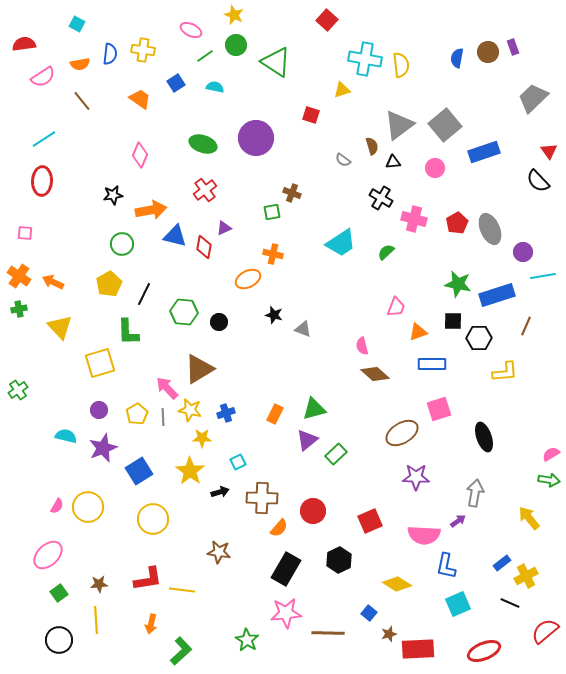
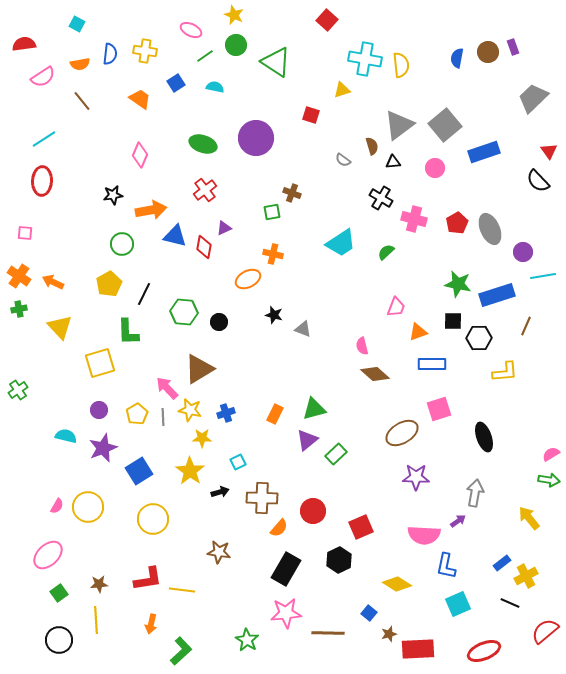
yellow cross at (143, 50): moved 2 px right, 1 px down
red square at (370, 521): moved 9 px left, 6 px down
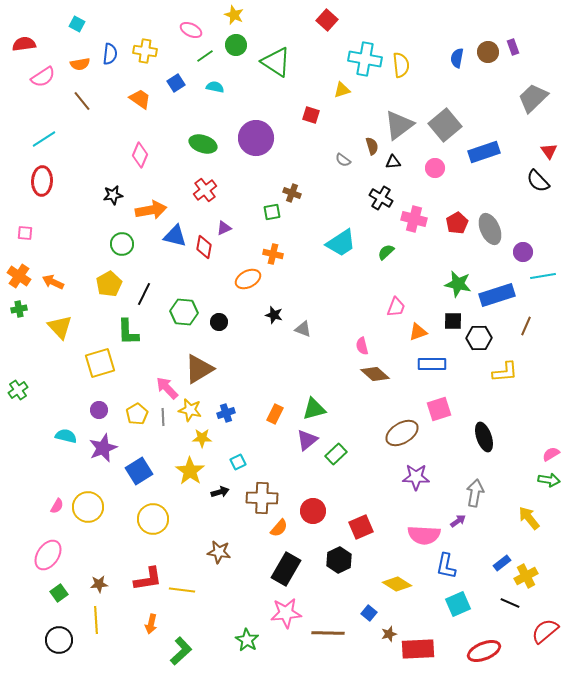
pink ellipse at (48, 555): rotated 12 degrees counterclockwise
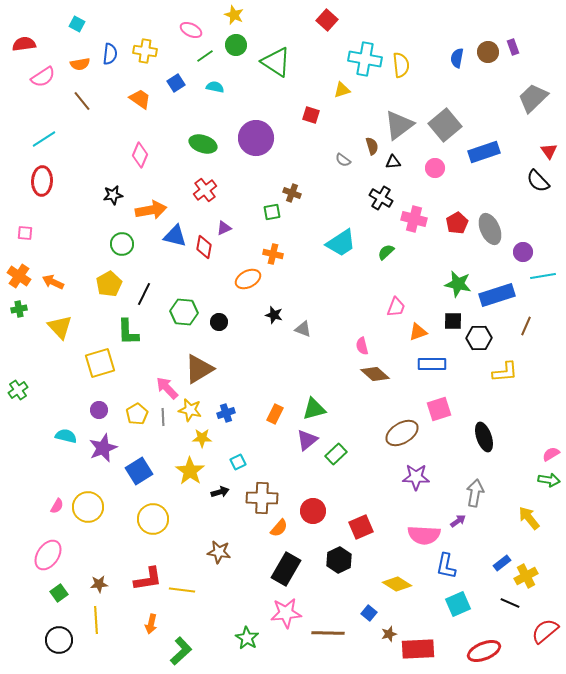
green star at (247, 640): moved 2 px up
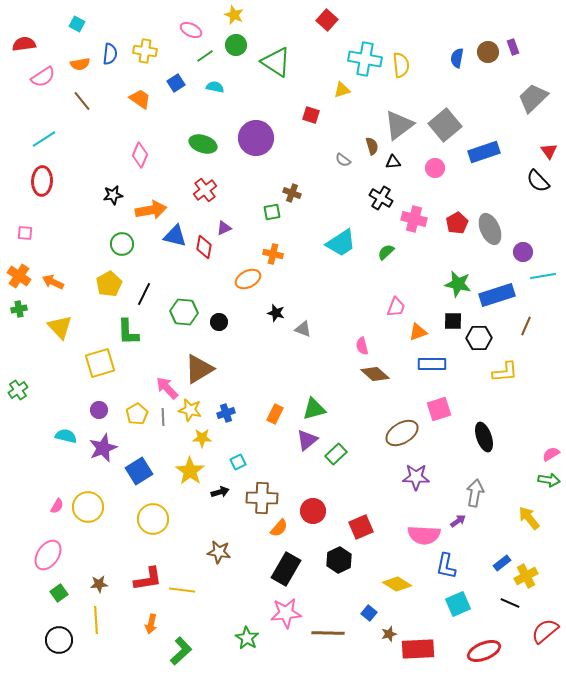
black star at (274, 315): moved 2 px right, 2 px up
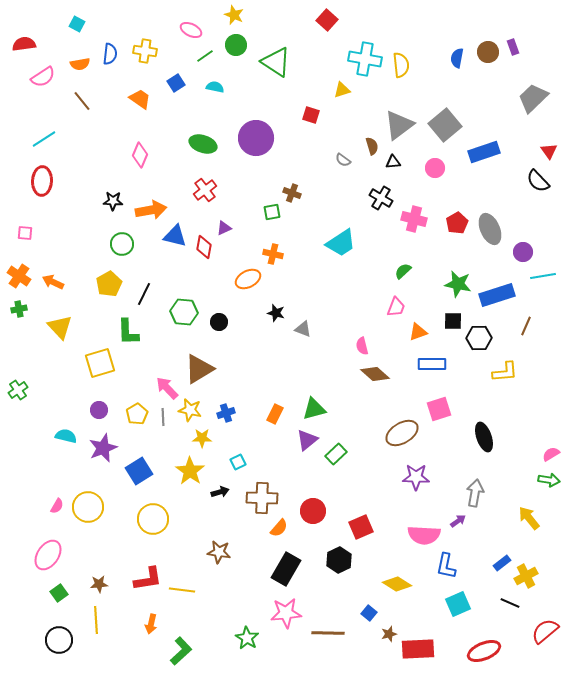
black star at (113, 195): moved 6 px down; rotated 12 degrees clockwise
green semicircle at (386, 252): moved 17 px right, 19 px down
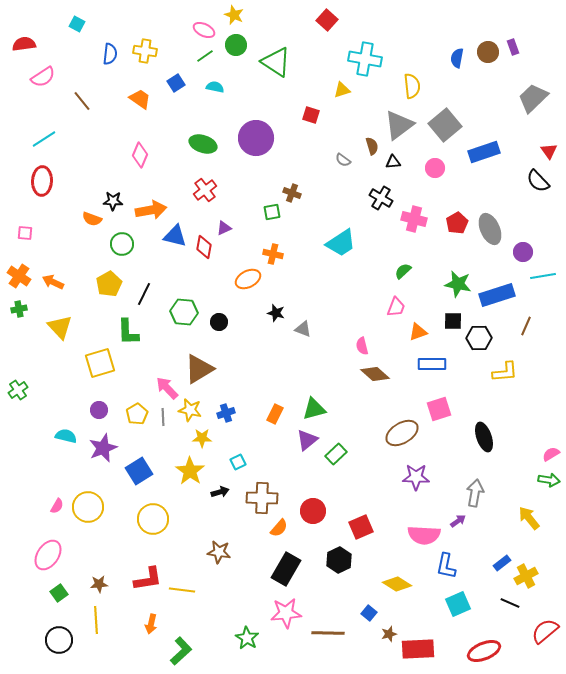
pink ellipse at (191, 30): moved 13 px right
orange semicircle at (80, 64): moved 12 px right, 155 px down; rotated 30 degrees clockwise
yellow semicircle at (401, 65): moved 11 px right, 21 px down
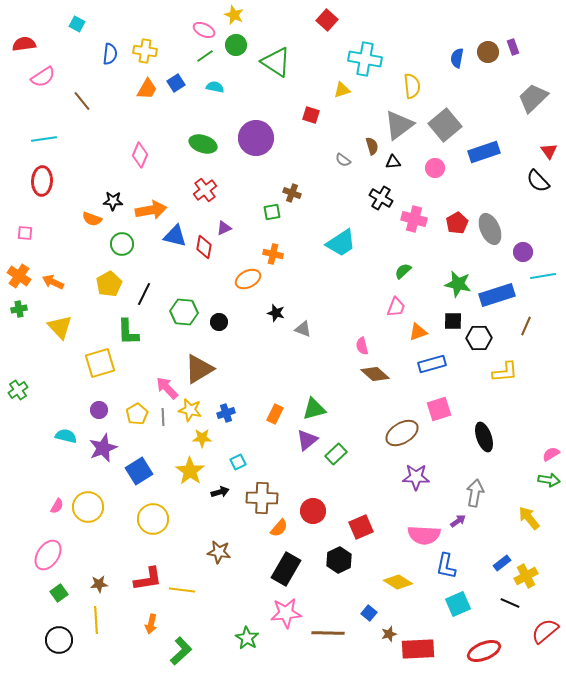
orange trapezoid at (140, 99): moved 7 px right, 10 px up; rotated 85 degrees clockwise
cyan line at (44, 139): rotated 25 degrees clockwise
blue rectangle at (432, 364): rotated 16 degrees counterclockwise
yellow diamond at (397, 584): moved 1 px right, 2 px up
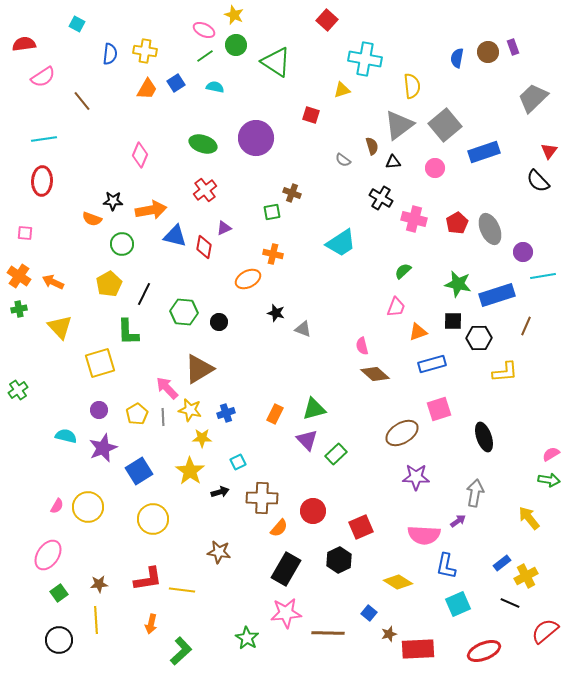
red triangle at (549, 151): rotated 12 degrees clockwise
purple triangle at (307, 440): rotated 35 degrees counterclockwise
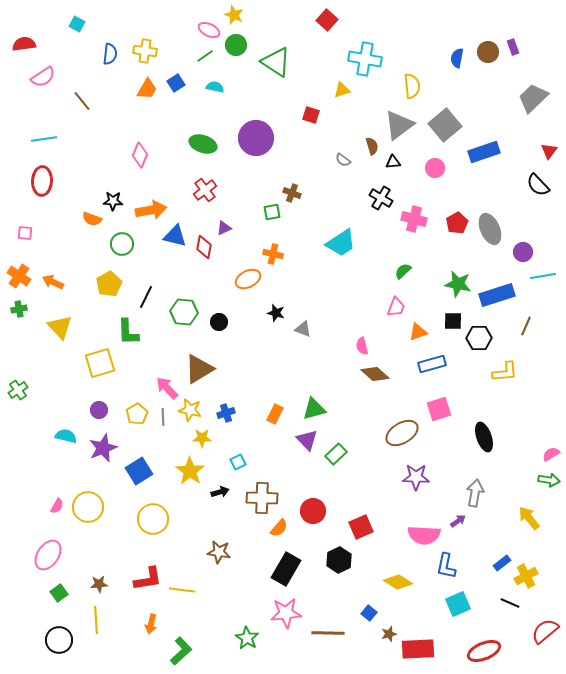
pink ellipse at (204, 30): moved 5 px right
black semicircle at (538, 181): moved 4 px down
black line at (144, 294): moved 2 px right, 3 px down
